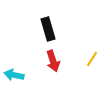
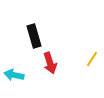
black rectangle: moved 14 px left, 7 px down
red arrow: moved 3 px left, 2 px down
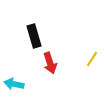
cyan arrow: moved 9 px down
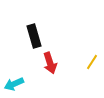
yellow line: moved 3 px down
cyan arrow: rotated 36 degrees counterclockwise
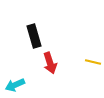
yellow line: moved 1 px right; rotated 70 degrees clockwise
cyan arrow: moved 1 px right, 1 px down
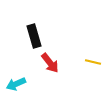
red arrow: rotated 20 degrees counterclockwise
cyan arrow: moved 1 px right, 1 px up
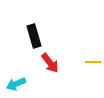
yellow line: rotated 14 degrees counterclockwise
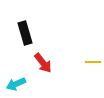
black rectangle: moved 9 px left, 3 px up
red arrow: moved 7 px left
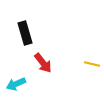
yellow line: moved 1 px left, 2 px down; rotated 14 degrees clockwise
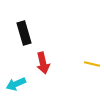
black rectangle: moved 1 px left
red arrow: rotated 25 degrees clockwise
